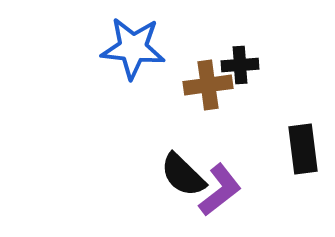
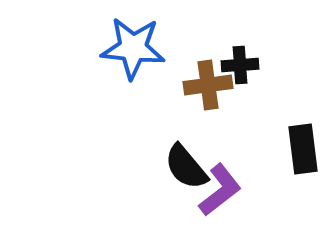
black semicircle: moved 3 px right, 8 px up; rotated 6 degrees clockwise
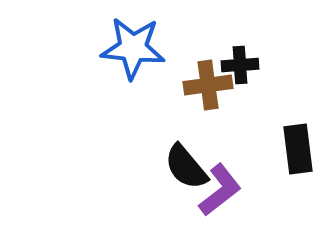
black rectangle: moved 5 px left
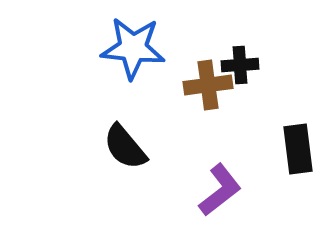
black semicircle: moved 61 px left, 20 px up
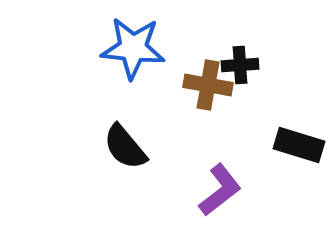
brown cross: rotated 18 degrees clockwise
black rectangle: moved 1 px right, 4 px up; rotated 66 degrees counterclockwise
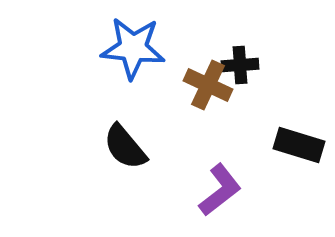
brown cross: rotated 15 degrees clockwise
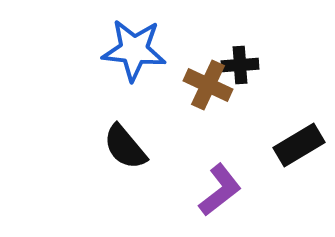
blue star: moved 1 px right, 2 px down
black rectangle: rotated 48 degrees counterclockwise
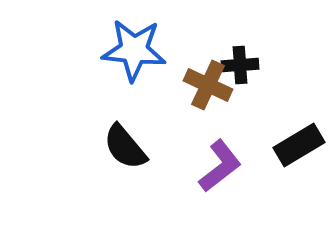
purple L-shape: moved 24 px up
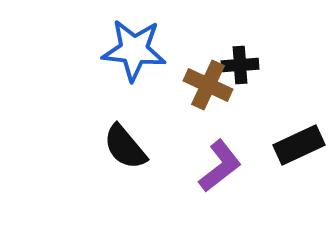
black rectangle: rotated 6 degrees clockwise
